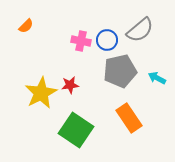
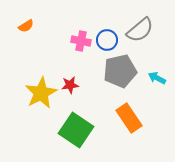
orange semicircle: rotated 14 degrees clockwise
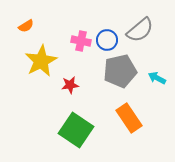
yellow star: moved 32 px up
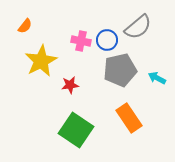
orange semicircle: moved 1 px left; rotated 21 degrees counterclockwise
gray semicircle: moved 2 px left, 3 px up
gray pentagon: moved 1 px up
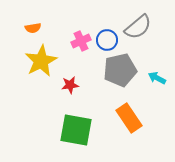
orange semicircle: moved 8 px right, 2 px down; rotated 42 degrees clockwise
pink cross: rotated 36 degrees counterclockwise
green square: rotated 24 degrees counterclockwise
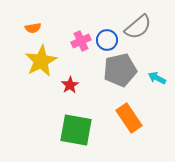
red star: rotated 24 degrees counterclockwise
